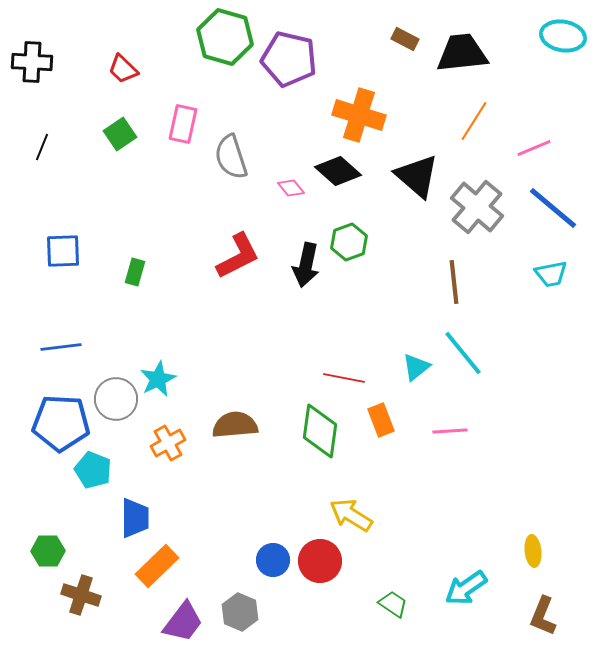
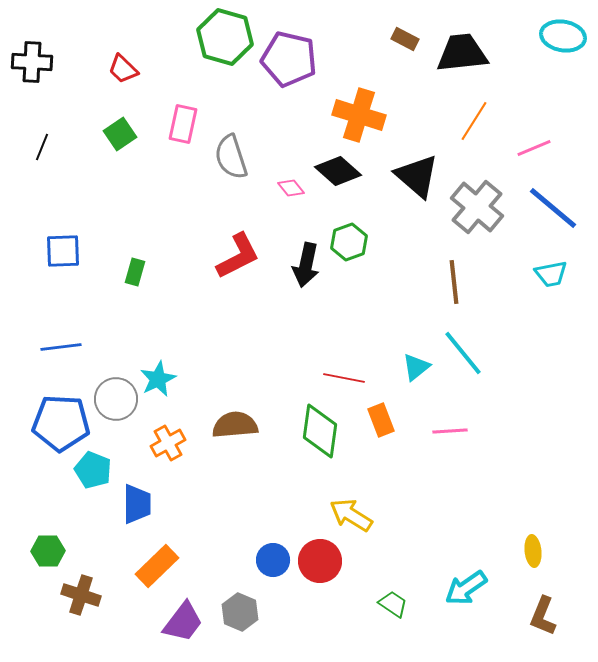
blue trapezoid at (135, 518): moved 2 px right, 14 px up
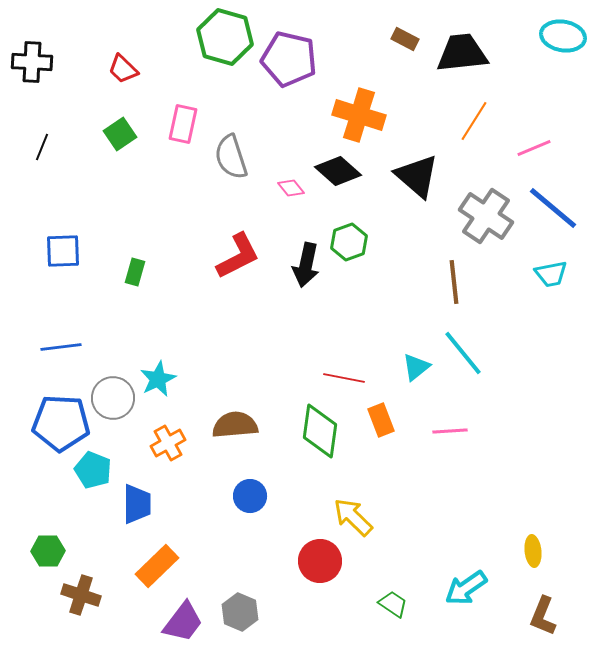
gray cross at (477, 207): moved 9 px right, 9 px down; rotated 6 degrees counterclockwise
gray circle at (116, 399): moved 3 px left, 1 px up
yellow arrow at (351, 515): moved 2 px right, 2 px down; rotated 12 degrees clockwise
blue circle at (273, 560): moved 23 px left, 64 px up
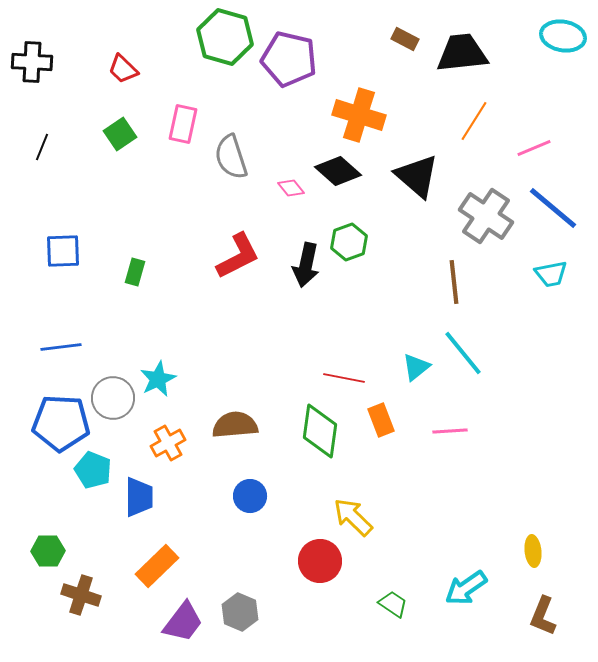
blue trapezoid at (137, 504): moved 2 px right, 7 px up
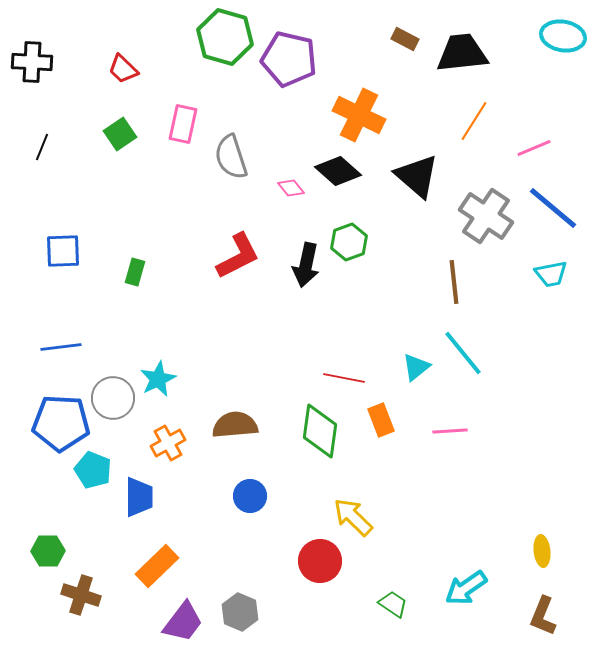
orange cross at (359, 115): rotated 9 degrees clockwise
yellow ellipse at (533, 551): moved 9 px right
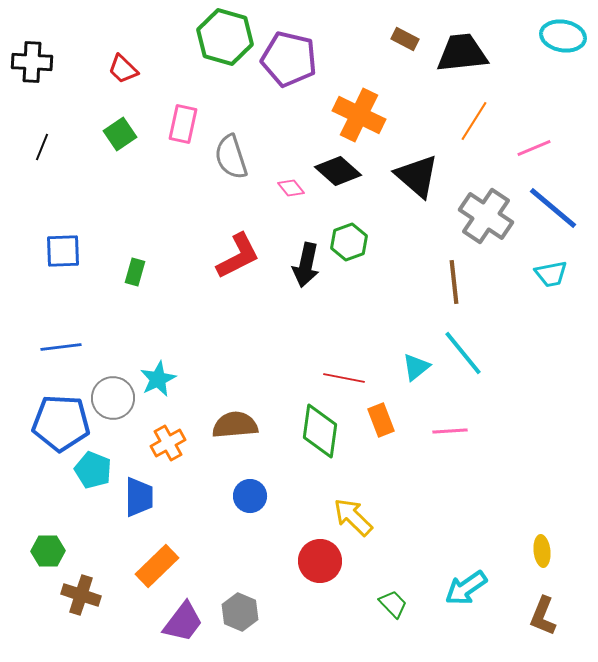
green trapezoid at (393, 604): rotated 12 degrees clockwise
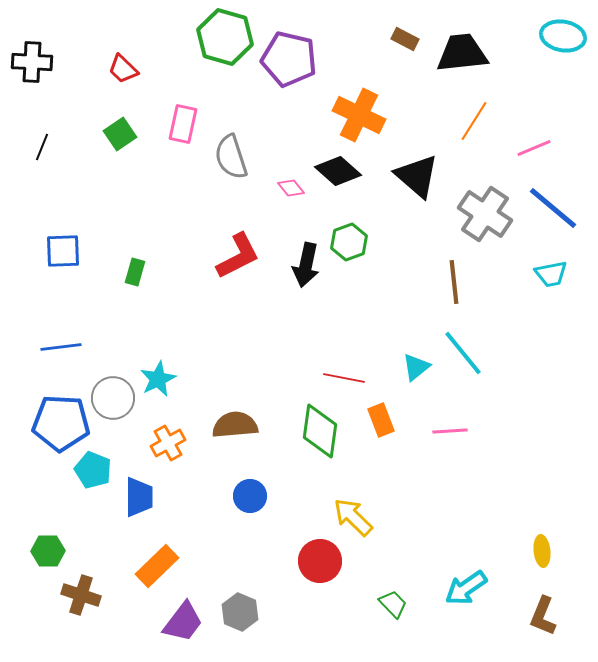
gray cross at (486, 216): moved 1 px left, 2 px up
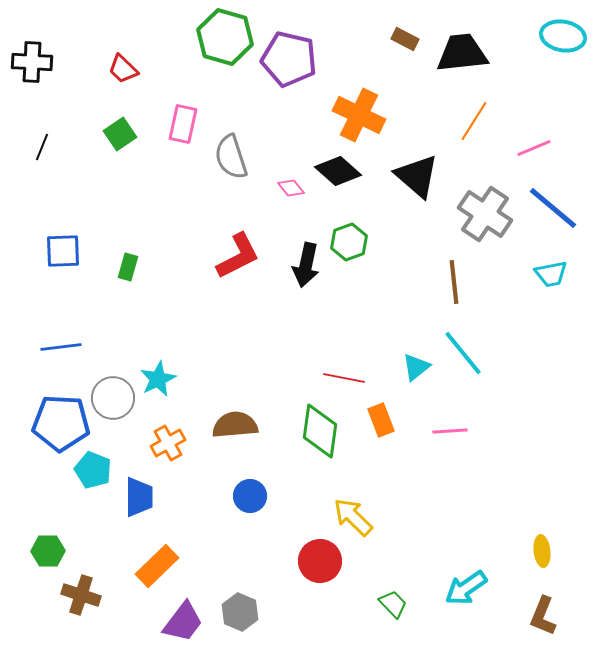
green rectangle at (135, 272): moved 7 px left, 5 px up
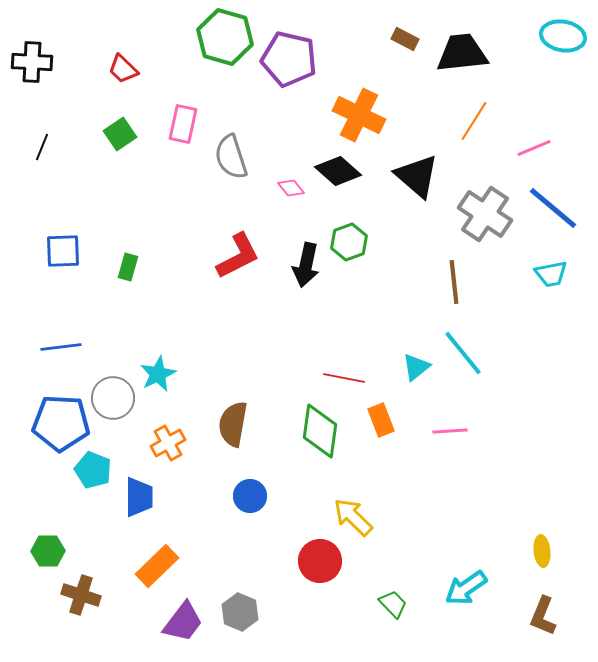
cyan star at (158, 379): moved 5 px up
brown semicircle at (235, 425): moved 2 px left, 1 px up; rotated 75 degrees counterclockwise
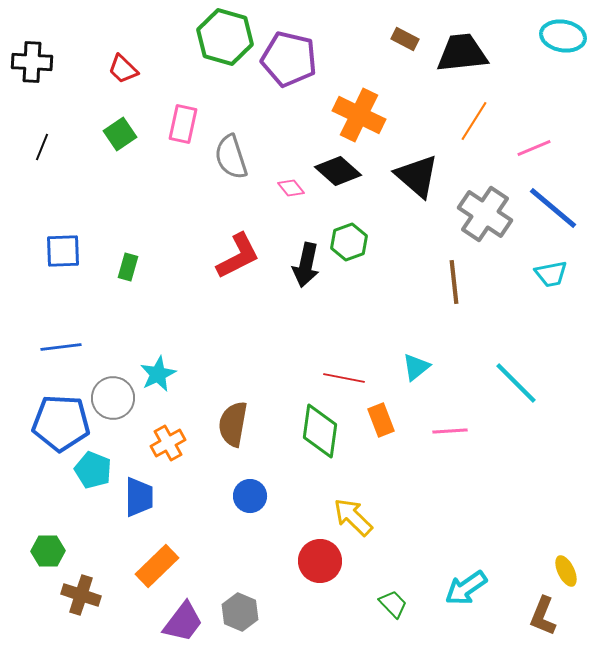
cyan line at (463, 353): moved 53 px right, 30 px down; rotated 6 degrees counterclockwise
yellow ellipse at (542, 551): moved 24 px right, 20 px down; rotated 20 degrees counterclockwise
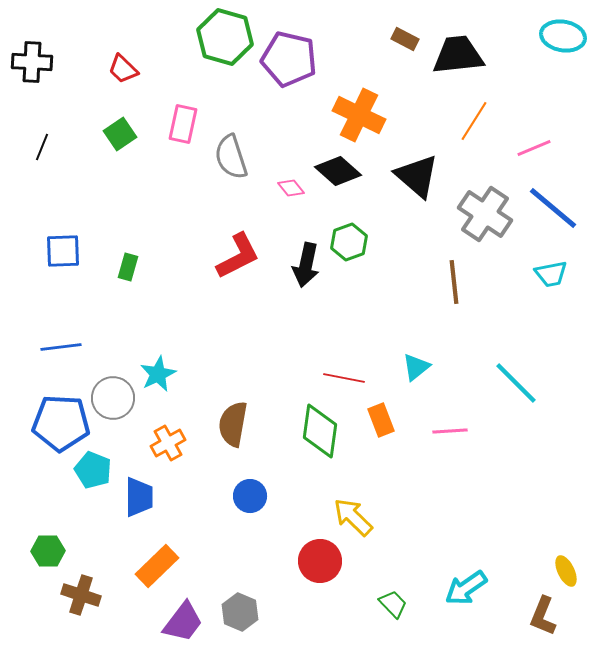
black trapezoid at (462, 53): moved 4 px left, 2 px down
